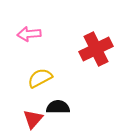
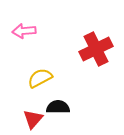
pink arrow: moved 5 px left, 3 px up
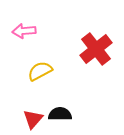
red cross: rotated 12 degrees counterclockwise
yellow semicircle: moved 7 px up
black semicircle: moved 2 px right, 7 px down
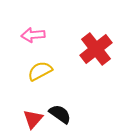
pink arrow: moved 9 px right, 4 px down
black semicircle: rotated 35 degrees clockwise
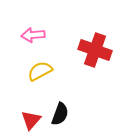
red cross: moved 1 px left, 1 px down; rotated 32 degrees counterclockwise
black semicircle: rotated 75 degrees clockwise
red triangle: moved 2 px left, 1 px down
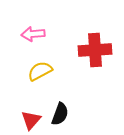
pink arrow: moved 1 px up
red cross: rotated 24 degrees counterclockwise
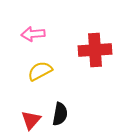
black semicircle: rotated 10 degrees counterclockwise
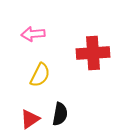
red cross: moved 2 px left, 3 px down
yellow semicircle: moved 4 px down; rotated 145 degrees clockwise
red triangle: moved 1 px left, 1 px up; rotated 15 degrees clockwise
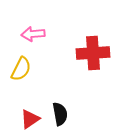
yellow semicircle: moved 19 px left, 6 px up
black semicircle: rotated 20 degrees counterclockwise
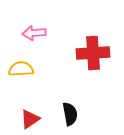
pink arrow: moved 1 px right, 1 px up
yellow semicircle: rotated 120 degrees counterclockwise
black semicircle: moved 10 px right
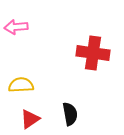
pink arrow: moved 18 px left, 6 px up
red cross: rotated 12 degrees clockwise
yellow semicircle: moved 16 px down
